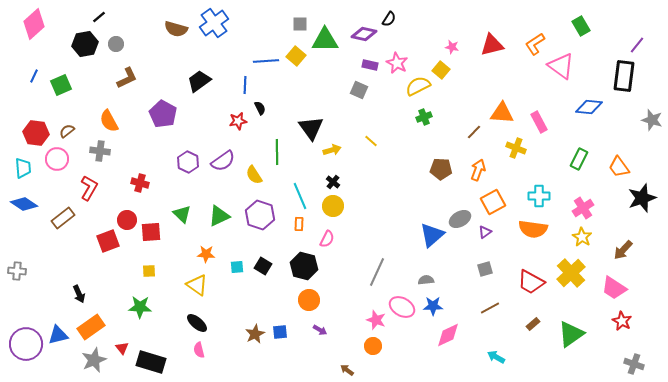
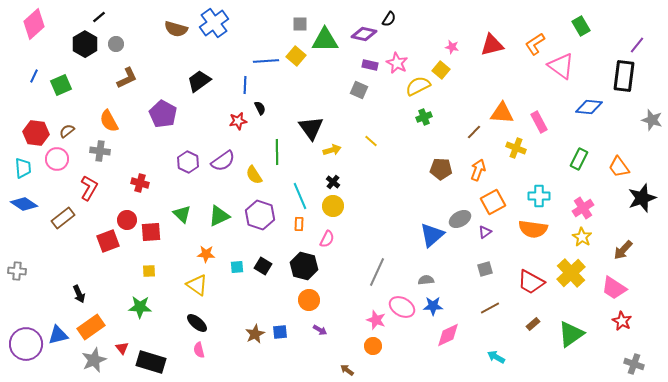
black hexagon at (85, 44): rotated 20 degrees counterclockwise
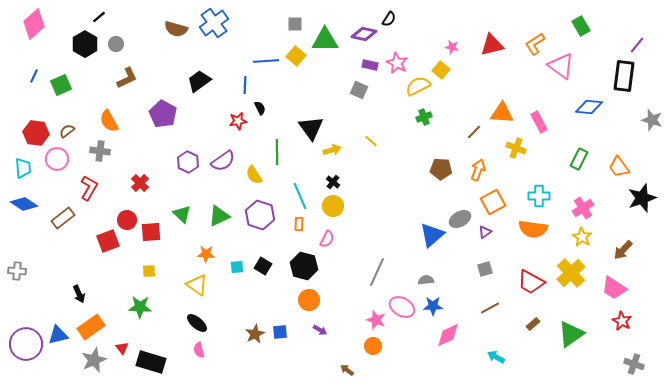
gray square at (300, 24): moved 5 px left
red cross at (140, 183): rotated 30 degrees clockwise
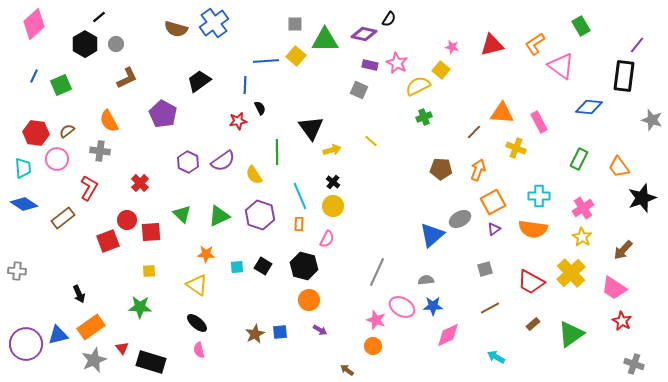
purple triangle at (485, 232): moved 9 px right, 3 px up
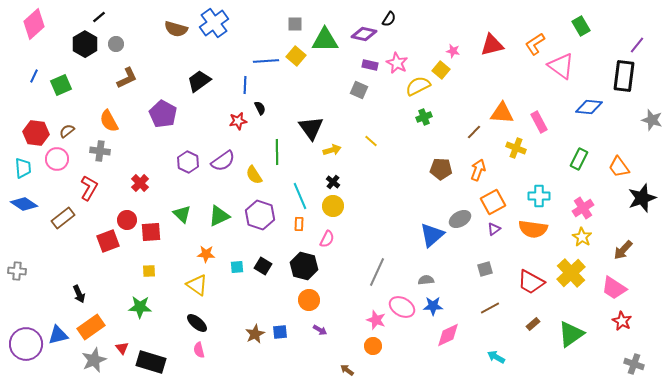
pink star at (452, 47): moved 1 px right, 4 px down
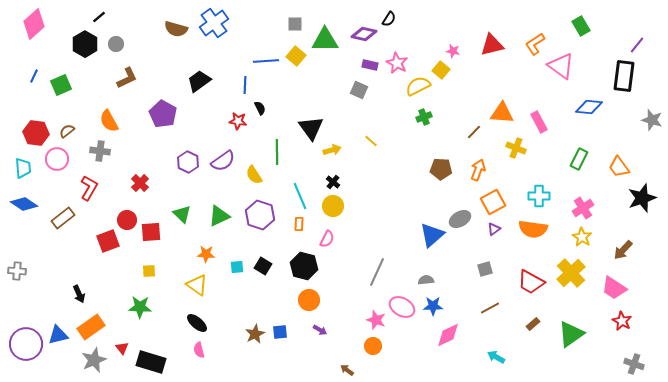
red star at (238, 121): rotated 18 degrees clockwise
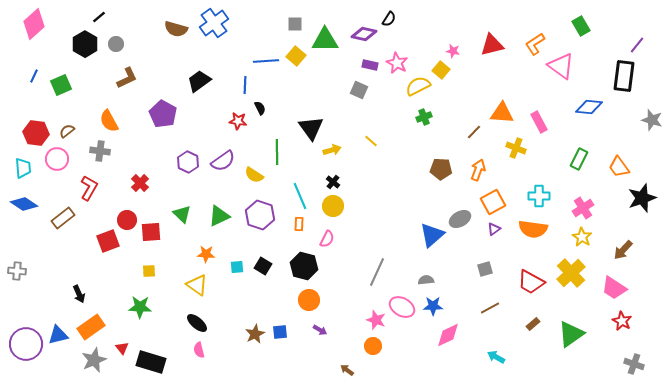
yellow semicircle at (254, 175): rotated 24 degrees counterclockwise
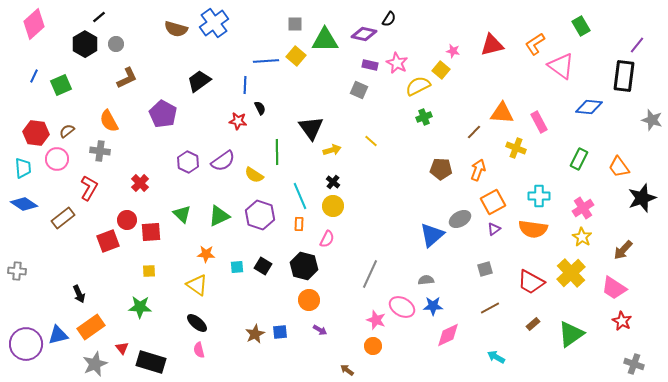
gray line at (377, 272): moved 7 px left, 2 px down
gray star at (94, 360): moved 1 px right, 4 px down
